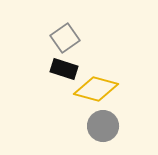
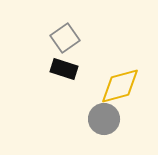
yellow diamond: moved 24 px right, 3 px up; rotated 30 degrees counterclockwise
gray circle: moved 1 px right, 7 px up
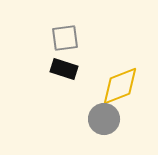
gray square: rotated 28 degrees clockwise
yellow diamond: rotated 6 degrees counterclockwise
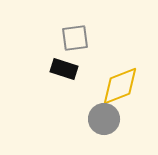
gray square: moved 10 px right
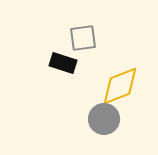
gray square: moved 8 px right
black rectangle: moved 1 px left, 6 px up
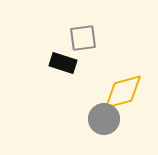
yellow diamond: moved 3 px right, 6 px down; rotated 6 degrees clockwise
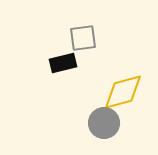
black rectangle: rotated 32 degrees counterclockwise
gray circle: moved 4 px down
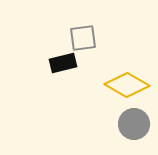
yellow diamond: moved 4 px right, 7 px up; rotated 45 degrees clockwise
gray circle: moved 30 px right, 1 px down
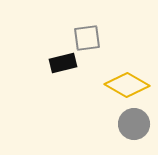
gray square: moved 4 px right
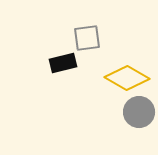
yellow diamond: moved 7 px up
gray circle: moved 5 px right, 12 px up
